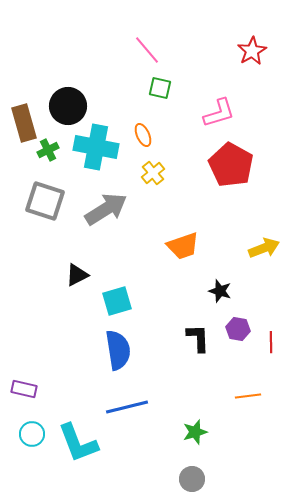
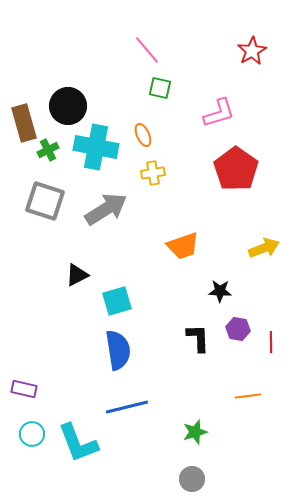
red pentagon: moved 5 px right, 4 px down; rotated 6 degrees clockwise
yellow cross: rotated 30 degrees clockwise
black star: rotated 15 degrees counterclockwise
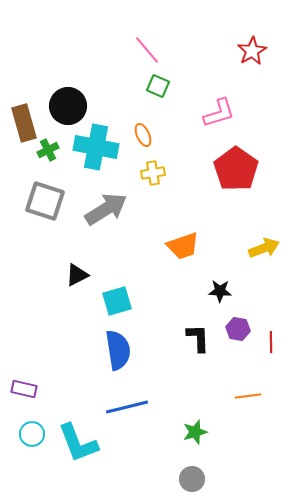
green square: moved 2 px left, 2 px up; rotated 10 degrees clockwise
